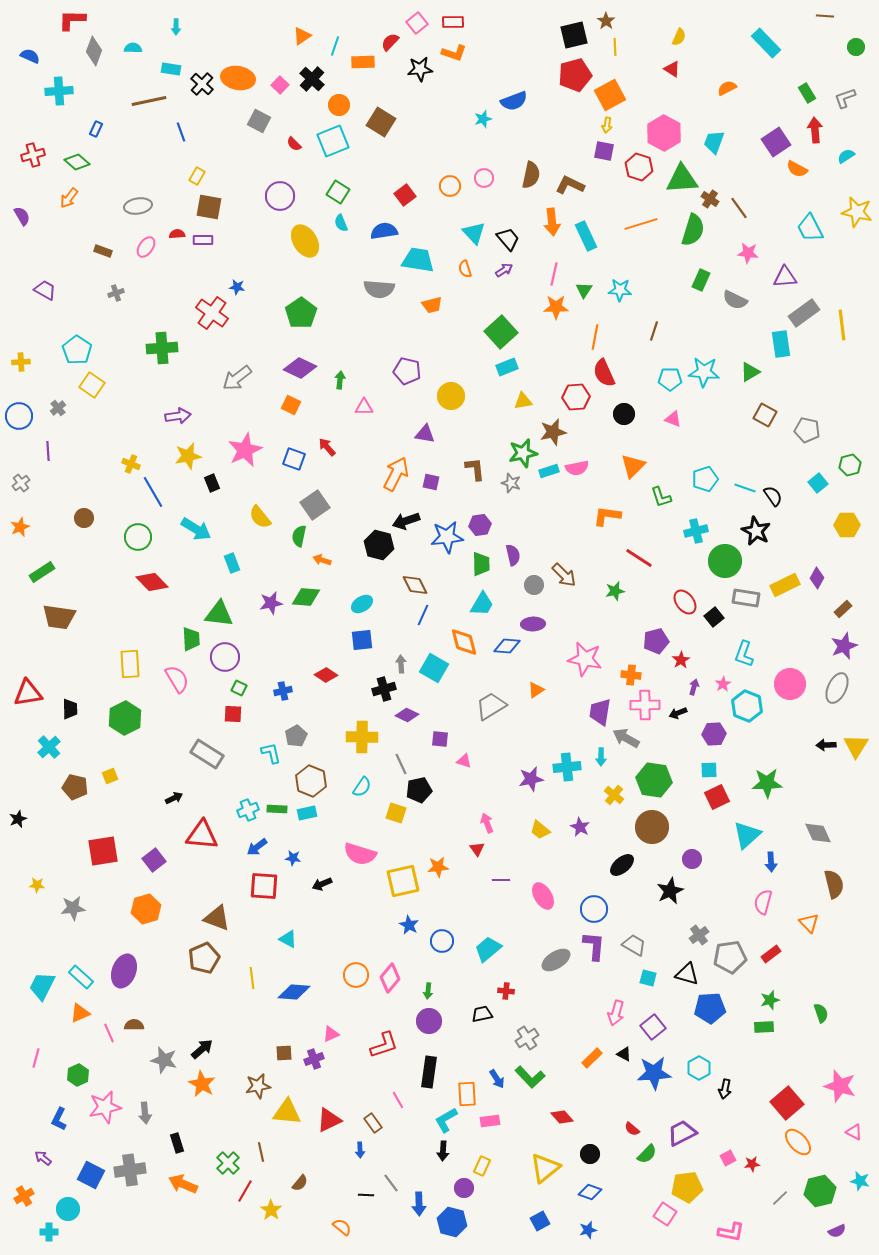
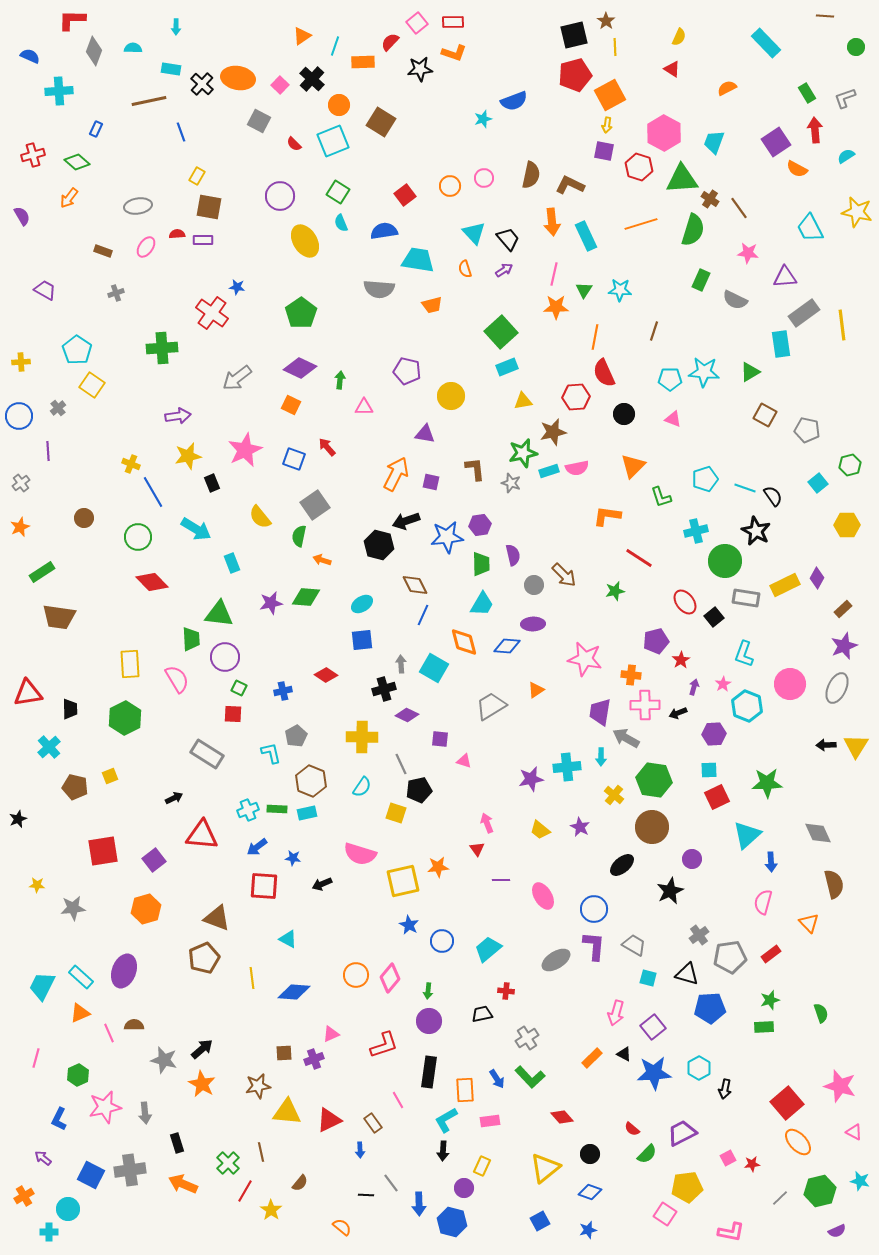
orange rectangle at (467, 1094): moved 2 px left, 4 px up
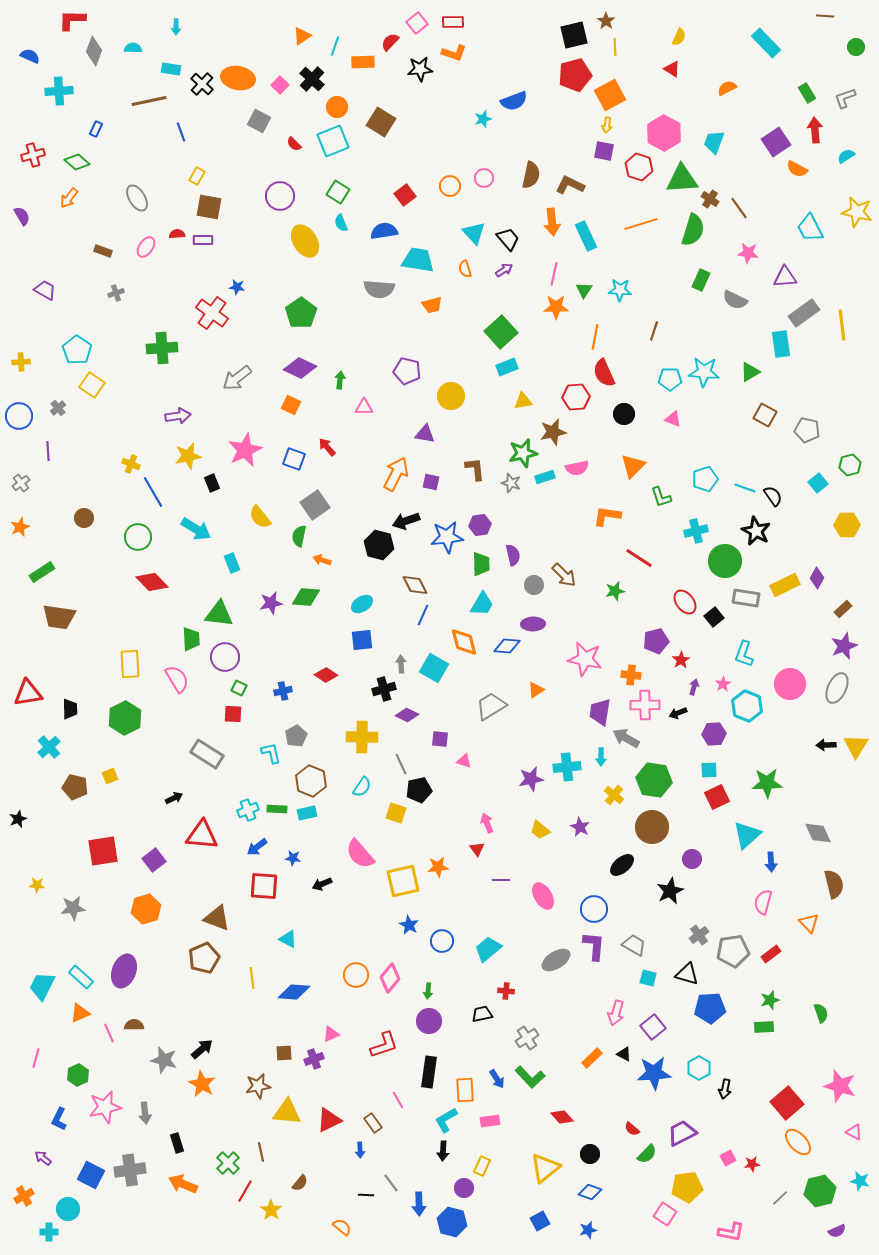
orange circle at (339, 105): moved 2 px left, 2 px down
gray ellipse at (138, 206): moved 1 px left, 8 px up; rotated 68 degrees clockwise
cyan rectangle at (549, 471): moved 4 px left, 6 px down
pink semicircle at (360, 854): rotated 32 degrees clockwise
gray pentagon at (730, 957): moved 3 px right, 6 px up
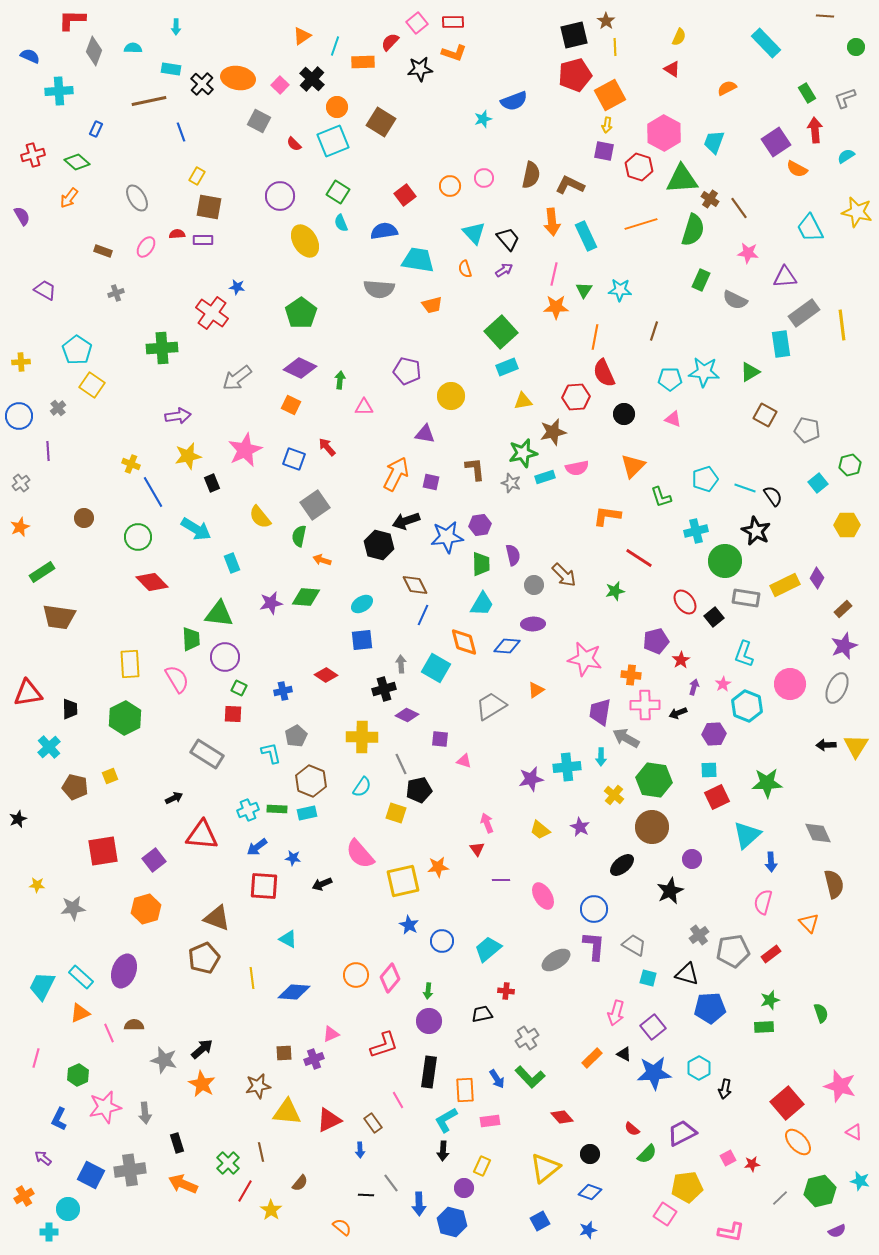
cyan square at (434, 668): moved 2 px right
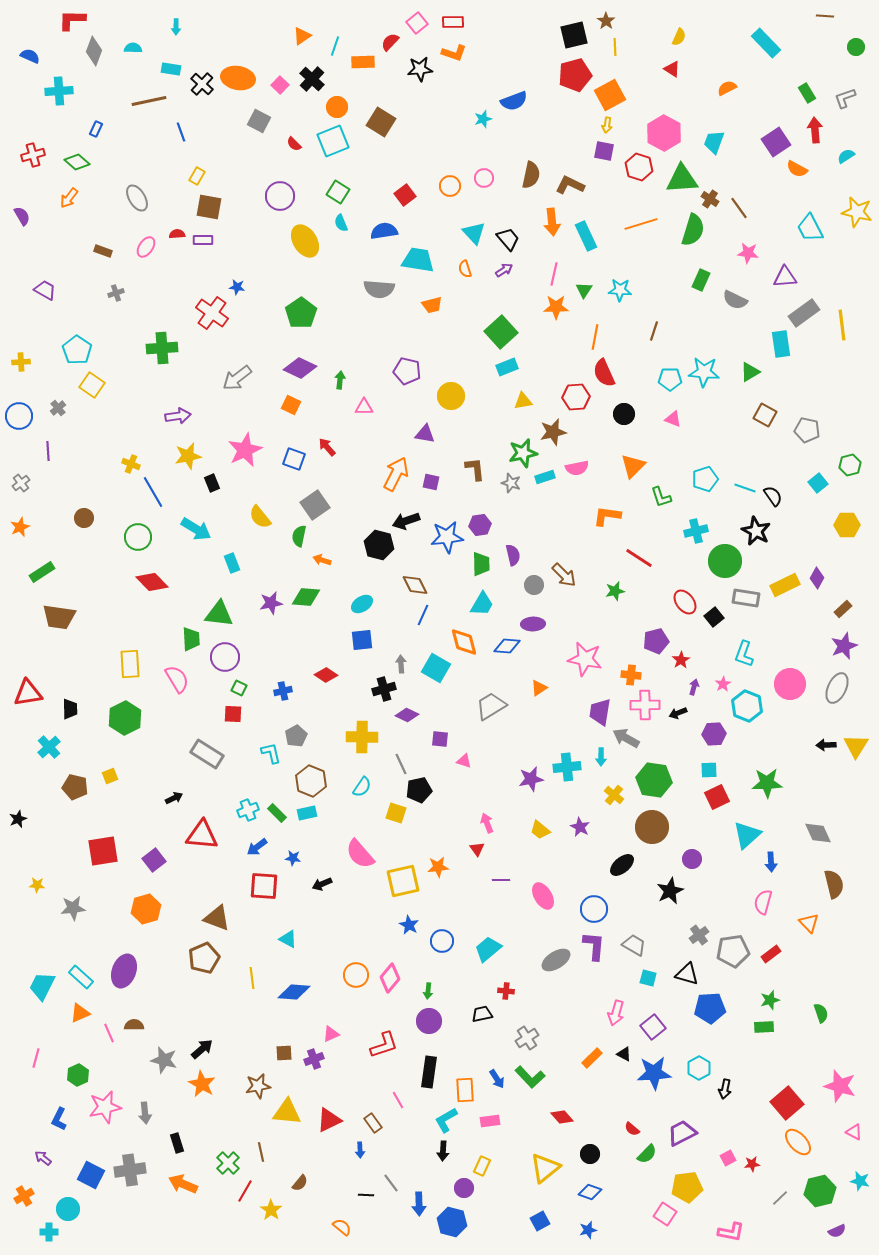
orange triangle at (536, 690): moved 3 px right, 2 px up
green rectangle at (277, 809): moved 4 px down; rotated 42 degrees clockwise
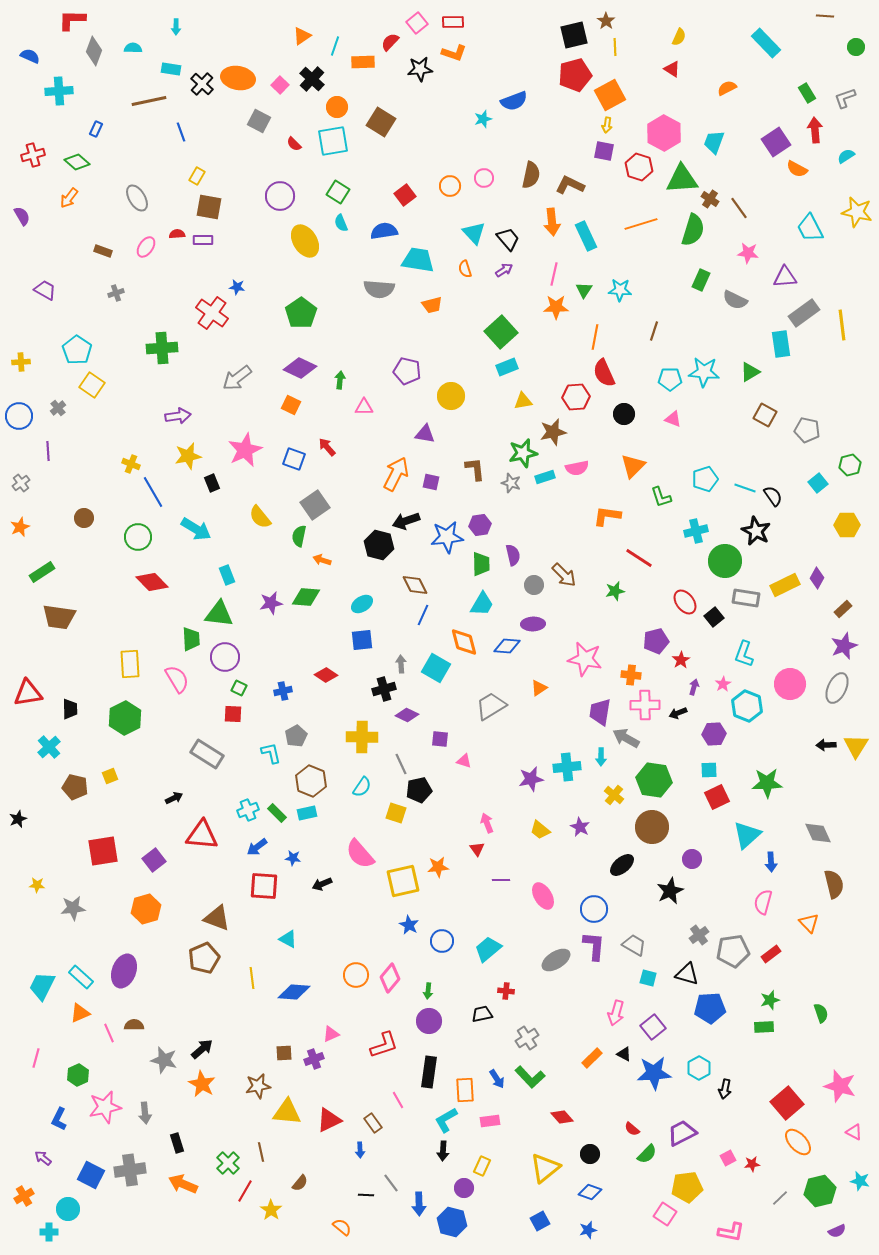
cyan square at (333, 141): rotated 12 degrees clockwise
cyan rectangle at (232, 563): moved 5 px left, 12 px down
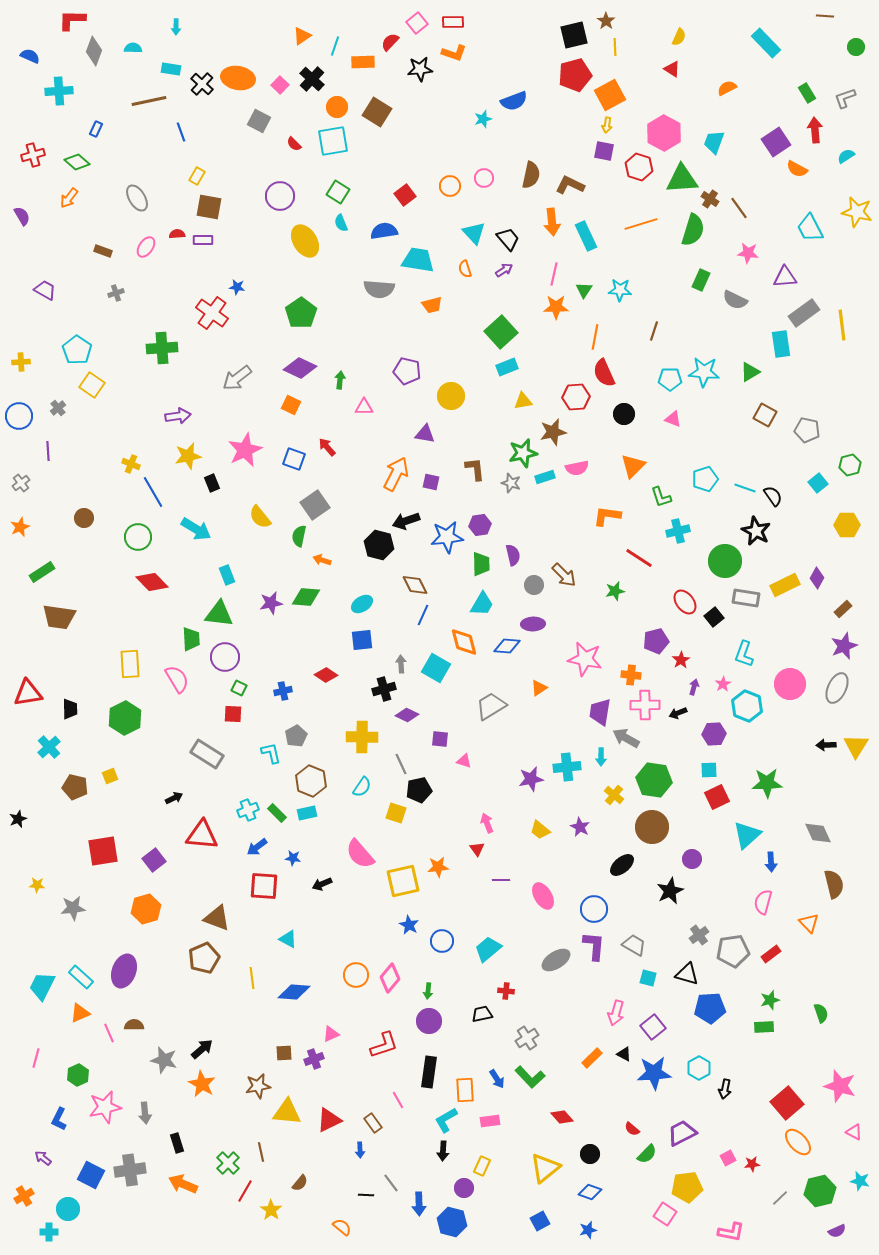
brown square at (381, 122): moved 4 px left, 10 px up
cyan cross at (696, 531): moved 18 px left
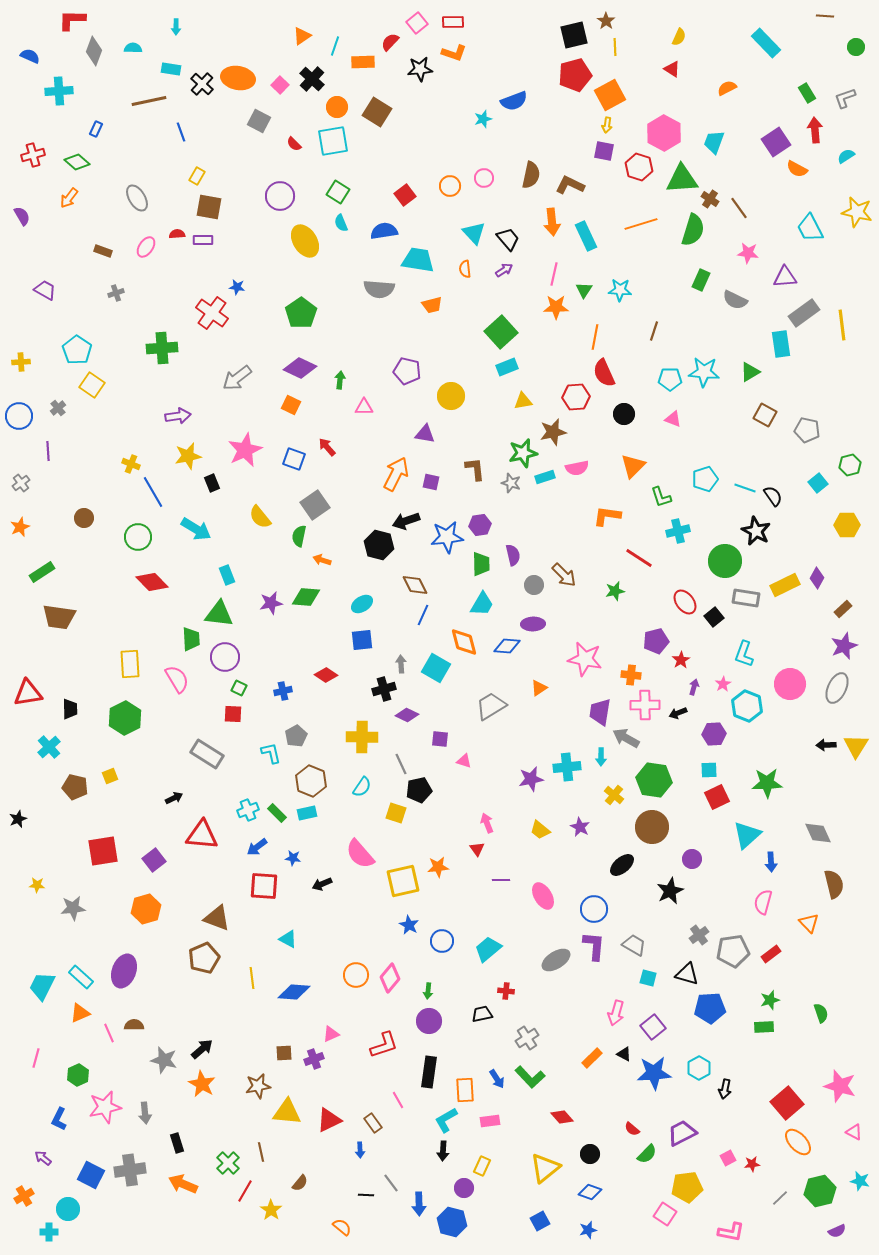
orange semicircle at (465, 269): rotated 12 degrees clockwise
